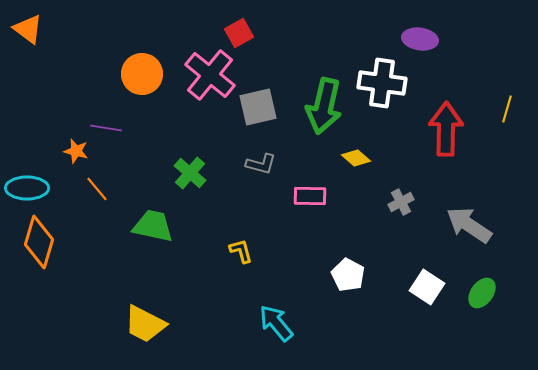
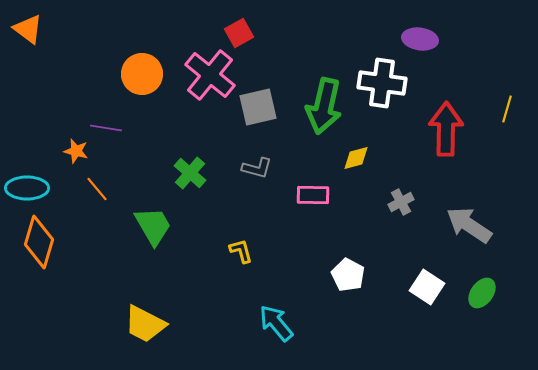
yellow diamond: rotated 56 degrees counterclockwise
gray L-shape: moved 4 px left, 4 px down
pink rectangle: moved 3 px right, 1 px up
green trapezoid: rotated 48 degrees clockwise
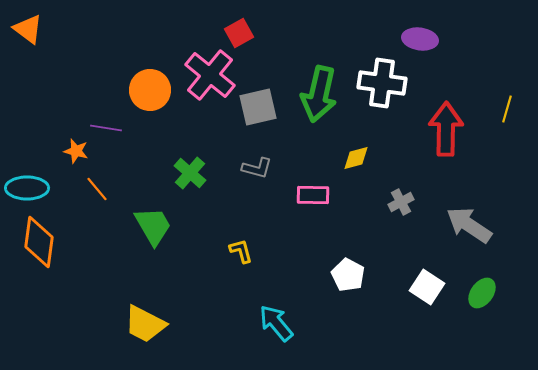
orange circle: moved 8 px right, 16 px down
green arrow: moved 5 px left, 12 px up
orange diamond: rotated 9 degrees counterclockwise
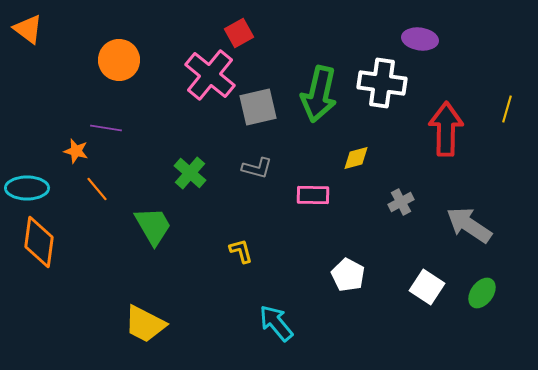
orange circle: moved 31 px left, 30 px up
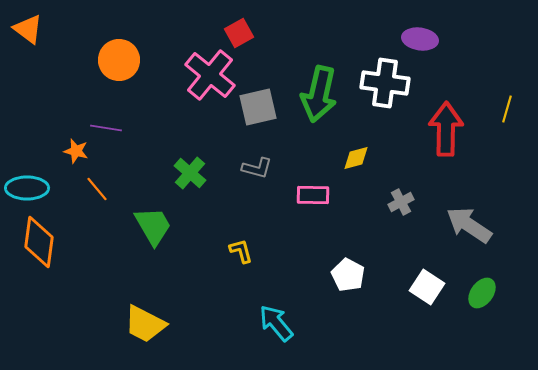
white cross: moved 3 px right
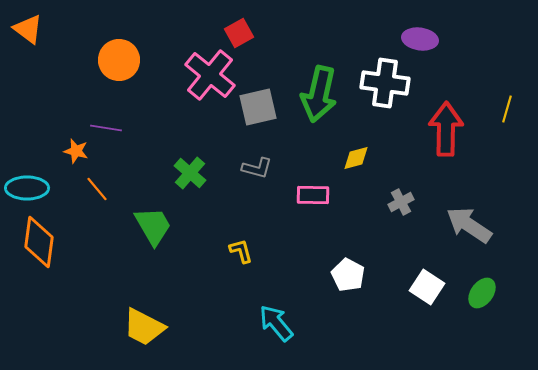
yellow trapezoid: moved 1 px left, 3 px down
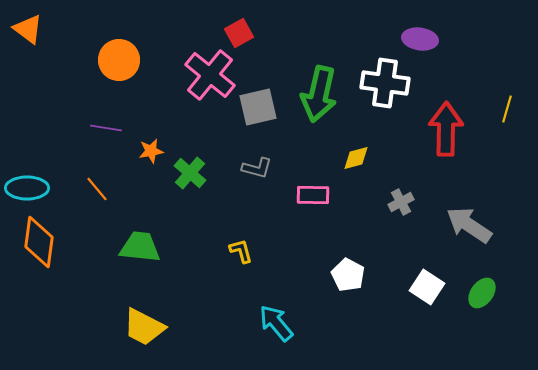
orange star: moved 75 px right; rotated 25 degrees counterclockwise
green trapezoid: moved 13 px left, 21 px down; rotated 54 degrees counterclockwise
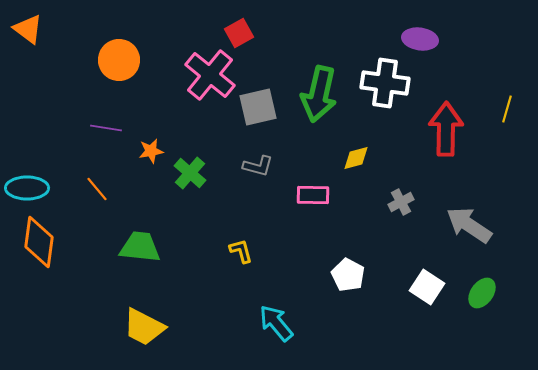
gray L-shape: moved 1 px right, 2 px up
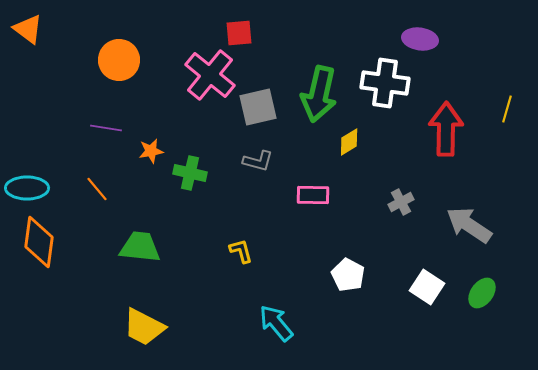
red square: rotated 24 degrees clockwise
yellow diamond: moved 7 px left, 16 px up; rotated 16 degrees counterclockwise
gray L-shape: moved 5 px up
green cross: rotated 28 degrees counterclockwise
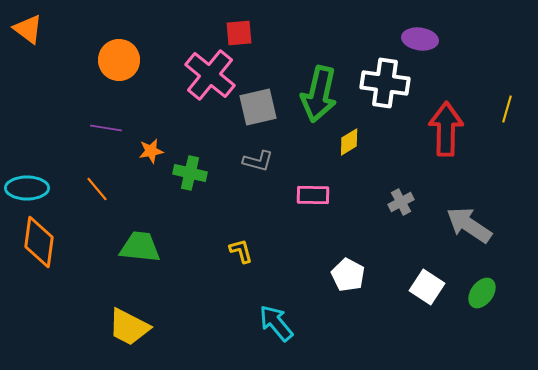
yellow trapezoid: moved 15 px left
